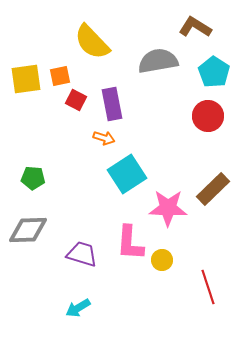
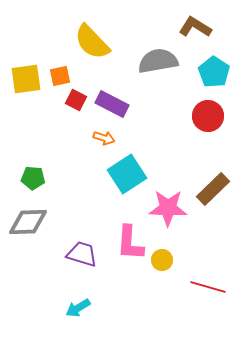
purple rectangle: rotated 52 degrees counterclockwise
gray diamond: moved 8 px up
red line: rotated 56 degrees counterclockwise
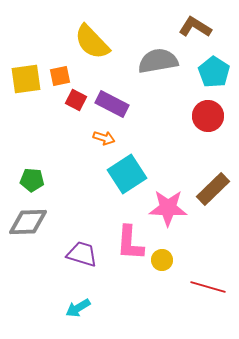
green pentagon: moved 1 px left, 2 px down
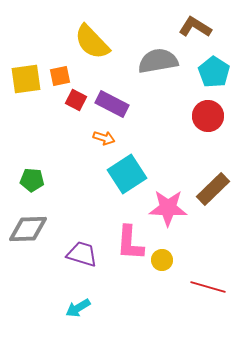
gray diamond: moved 7 px down
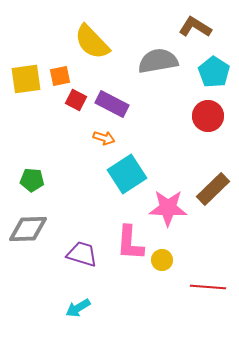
red line: rotated 12 degrees counterclockwise
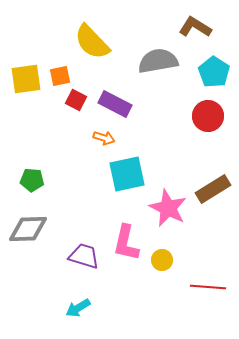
purple rectangle: moved 3 px right
cyan square: rotated 21 degrees clockwise
brown rectangle: rotated 12 degrees clockwise
pink star: rotated 24 degrees clockwise
pink L-shape: moved 4 px left; rotated 9 degrees clockwise
purple trapezoid: moved 2 px right, 2 px down
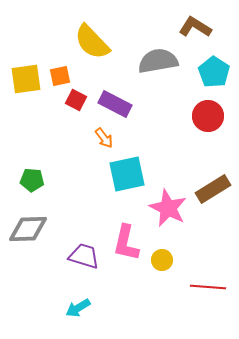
orange arrow: rotated 35 degrees clockwise
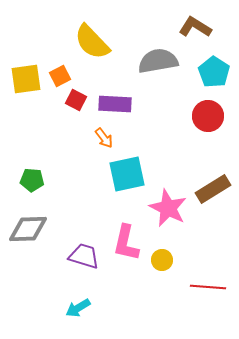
orange square: rotated 15 degrees counterclockwise
purple rectangle: rotated 24 degrees counterclockwise
